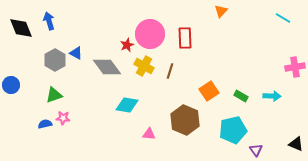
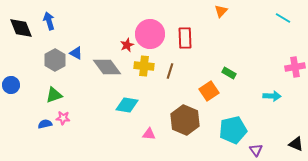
yellow cross: rotated 24 degrees counterclockwise
green rectangle: moved 12 px left, 23 px up
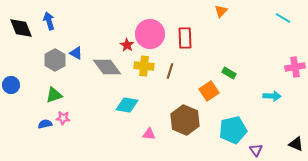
red star: rotated 16 degrees counterclockwise
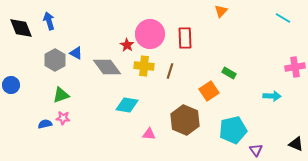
green triangle: moved 7 px right
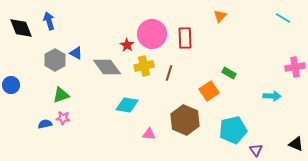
orange triangle: moved 1 px left, 5 px down
pink circle: moved 2 px right
yellow cross: rotated 18 degrees counterclockwise
brown line: moved 1 px left, 2 px down
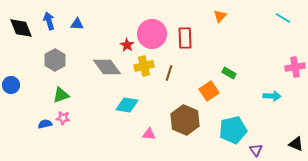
blue triangle: moved 1 px right, 29 px up; rotated 24 degrees counterclockwise
